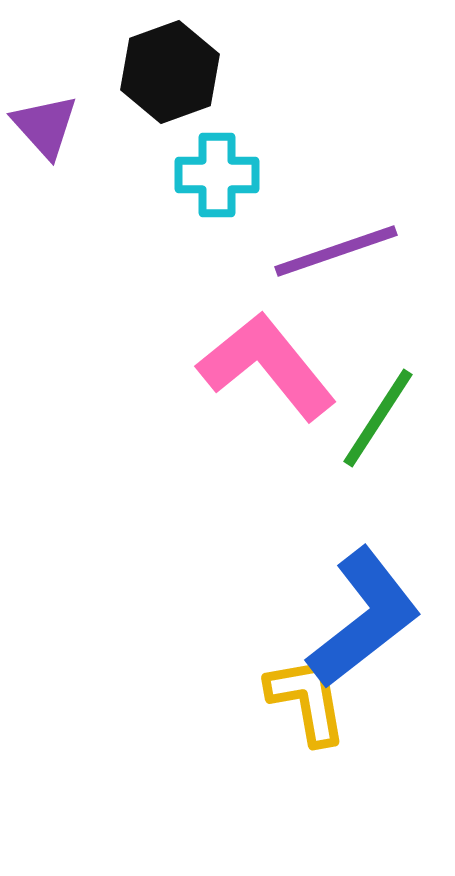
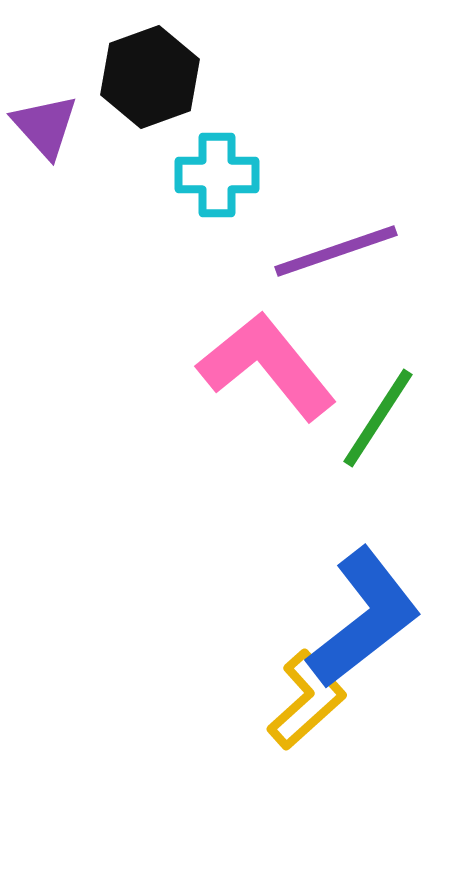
black hexagon: moved 20 px left, 5 px down
yellow L-shape: rotated 58 degrees clockwise
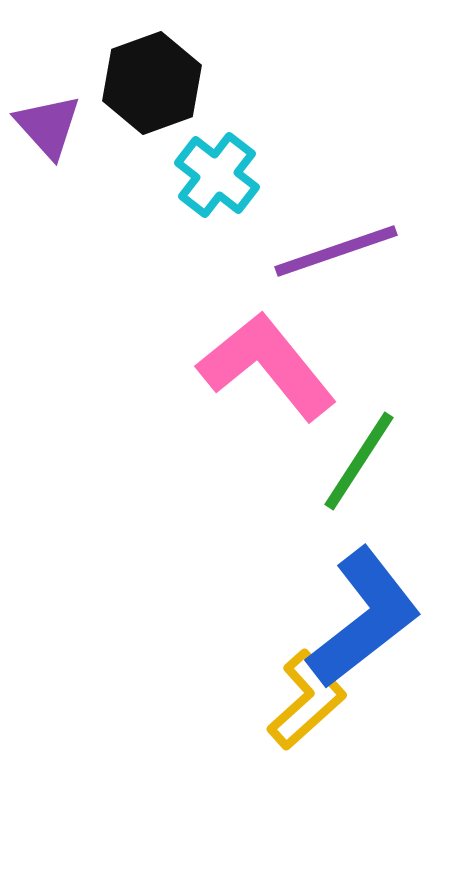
black hexagon: moved 2 px right, 6 px down
purple triangle: moved 3 px right
cyan cross: rotated 38 degrees clockwise
green line: moved 19 px left, 43 px down
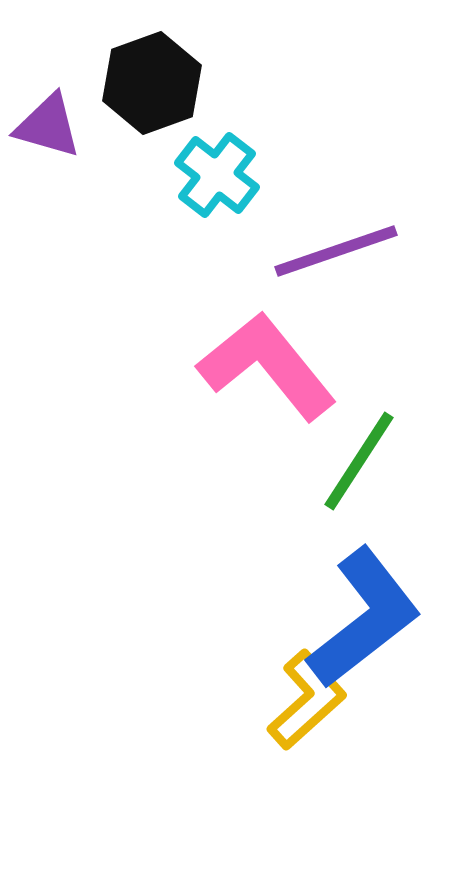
purple triangle: rotated 32 degrees counterclockwise
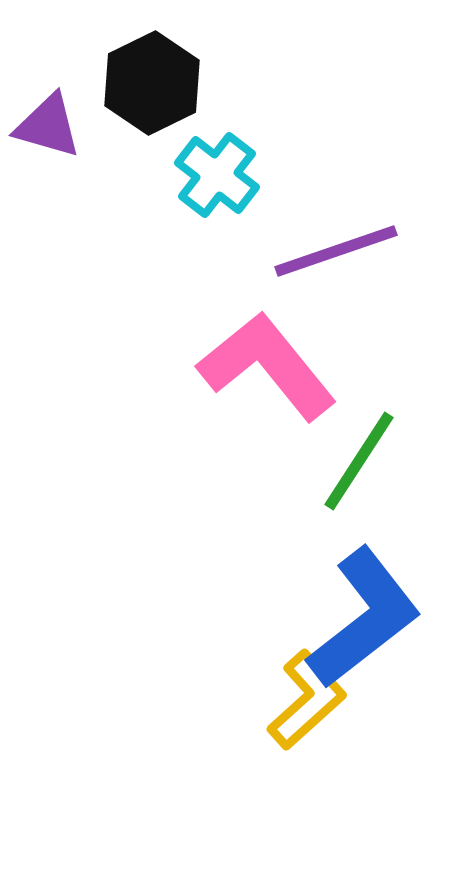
black hexagon: rotated 6 degrees counterclockwise
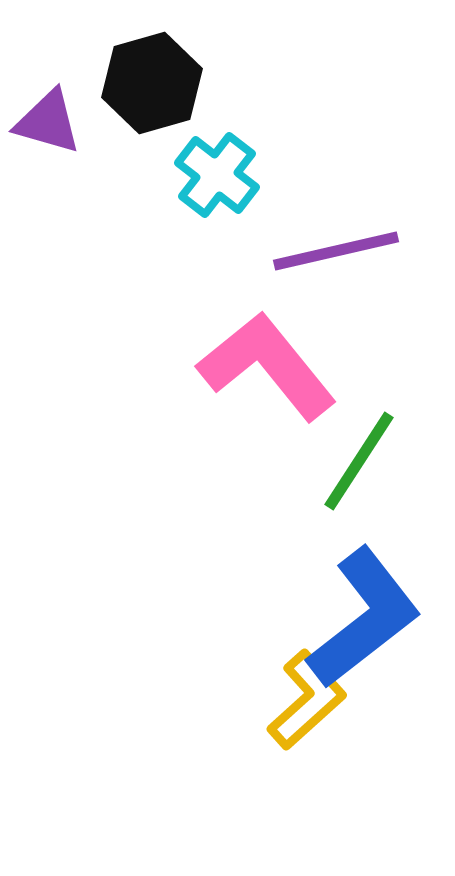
black hexagon: rotated 10 degrees clockwise
purple triangle: moved 4 px up
purple line: rotated 6 degrees clockwise
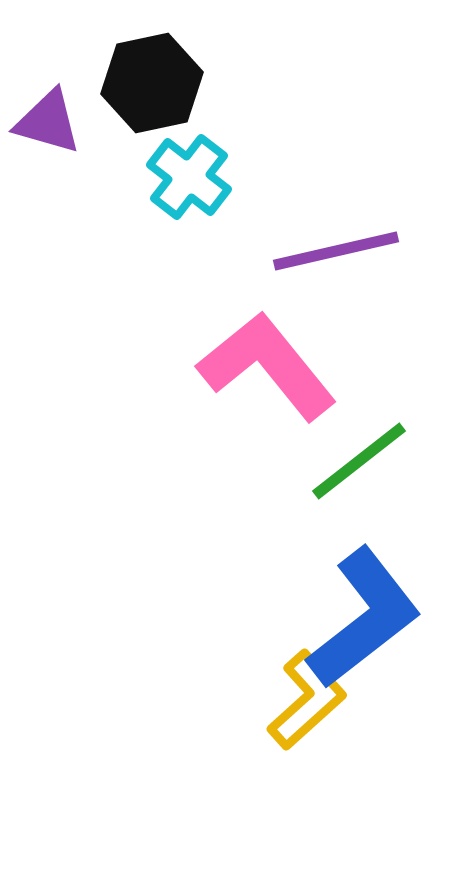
black hexagon: rotated 4 degrees clockwise
cyan cross: moved 28 px left, 2 px down
green line: rotated 19 degrees clockwise
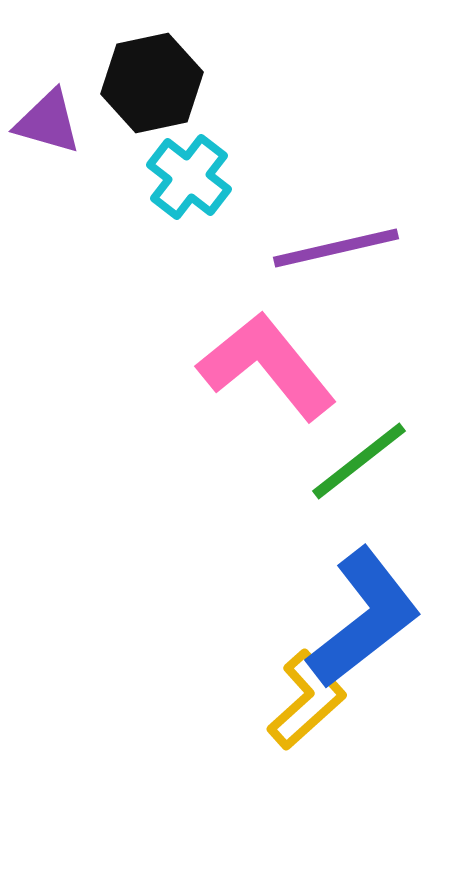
purple line: moved 3 px up
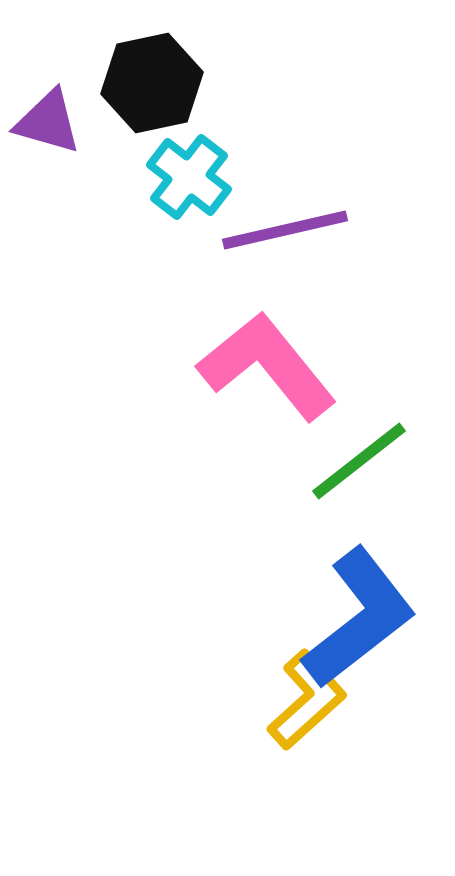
purple line: moved 51 px left, 18 px up
blue L-shape: moved 5 px left
